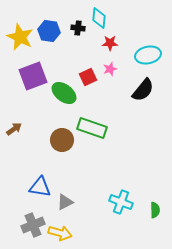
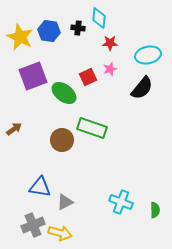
black semicircle: moved 1 px left, 2 px up
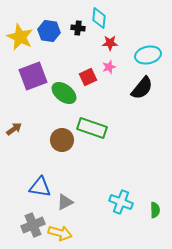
pink star: moved 1 px left, 2 px up
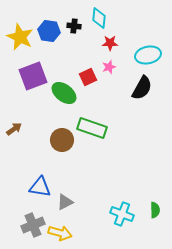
black cross: moved 4 px left, 2 px up
black semicircle: rotated 10 degrees counterclockwise
cyan cross: moved 1 px right, 12 px down
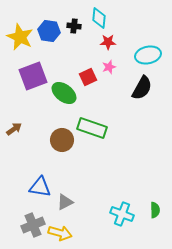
red star: moved 2 px left, 1 px up
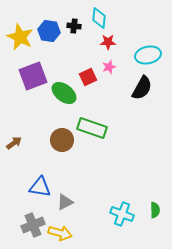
brown arrow: moved 14 px down
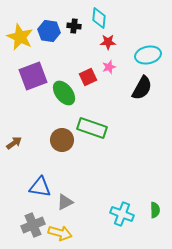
green ellipse: rotated 15 degrees clockwise
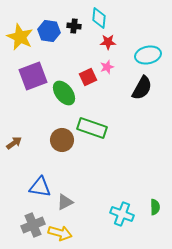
pink star: moved 2 px left
green semicircle: moved 3 px up
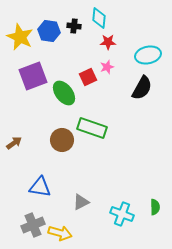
gray triangle: moved 16 px right
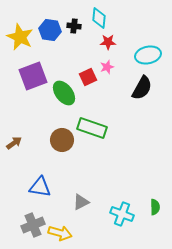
blue hexagon: moved 1 px right, 1 px up
